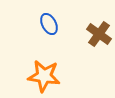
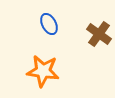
orange star: moved 1 px left, 5 px up
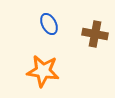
brown cross: moved 4 px left; rotated 25 degrees counterclockwise
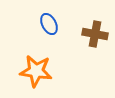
orange star: moved 7 px left
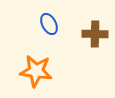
brown cross: rotated 10 degrees counterclockwise
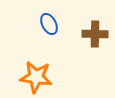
orange star: moved 6 px down
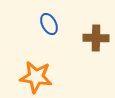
brown cross: moved 1 px right, 4 px down
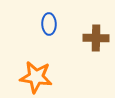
blue ellipse: rotated 25 degrees clockwise
